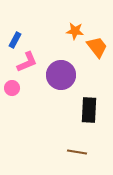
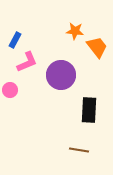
pink circle: moved 2 px left, 2 px down
brown line: moved 2 px right, 2 px up
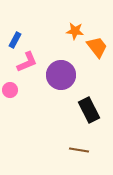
black rectangle: rotated 30 degrees counterclockwise
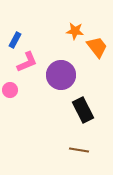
black rectangle: moved 6 px left
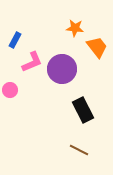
orange star: moved 3 px up
pink L-shape: moved 5 px right
purple circle: moved 1 px right, 6 px up
brown line: rotated 18 degrees clockwise
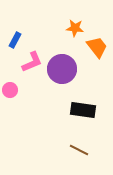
black rectangle: rotated 55 degrees counterclockwise
